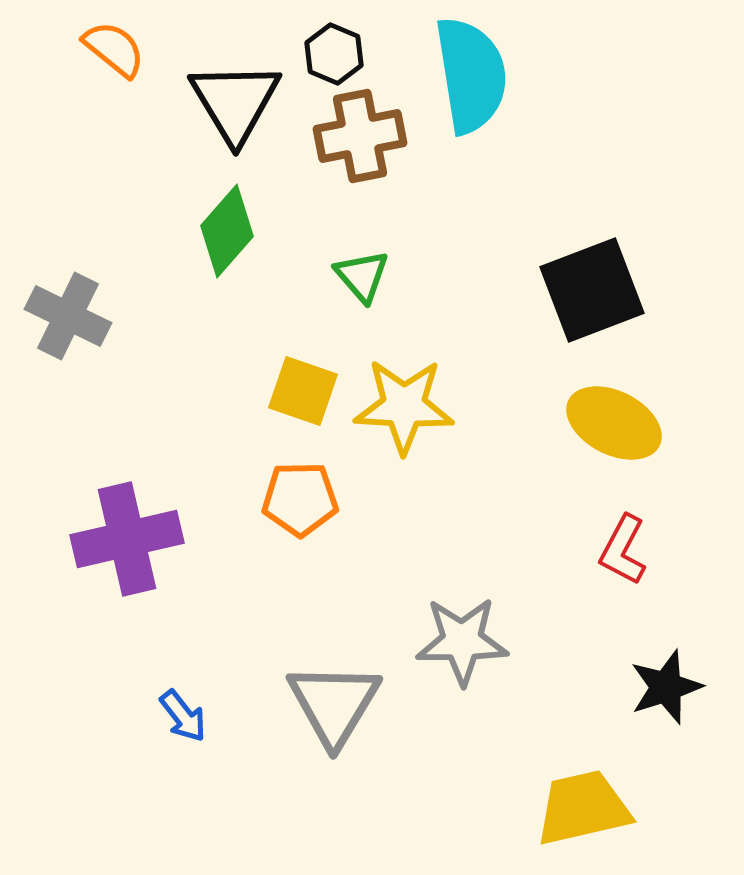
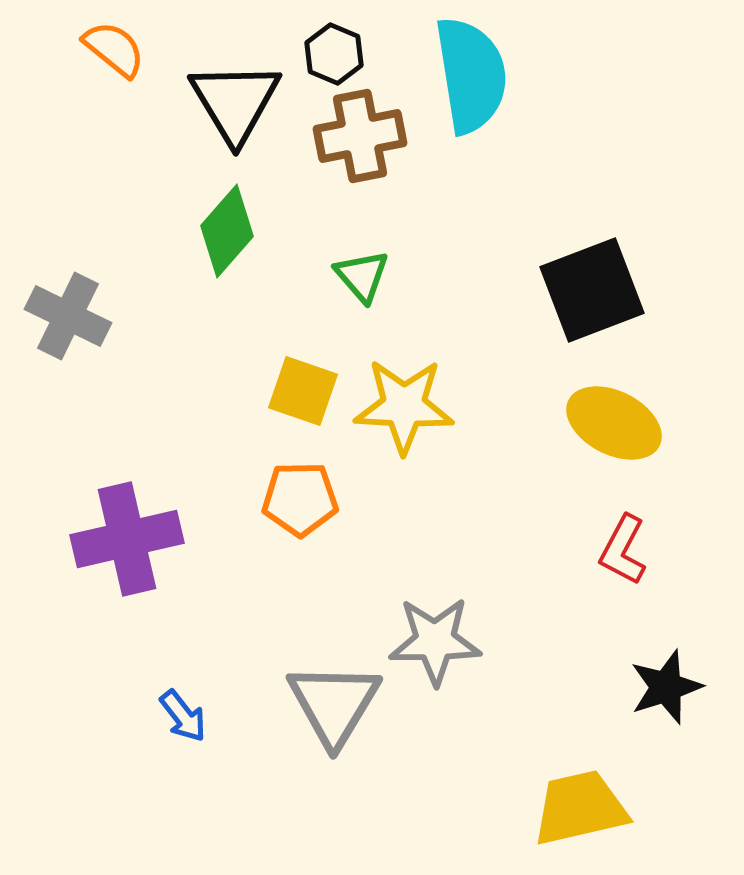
gray star: moved 27 px left
yellow trapezoid: moved 3 px left
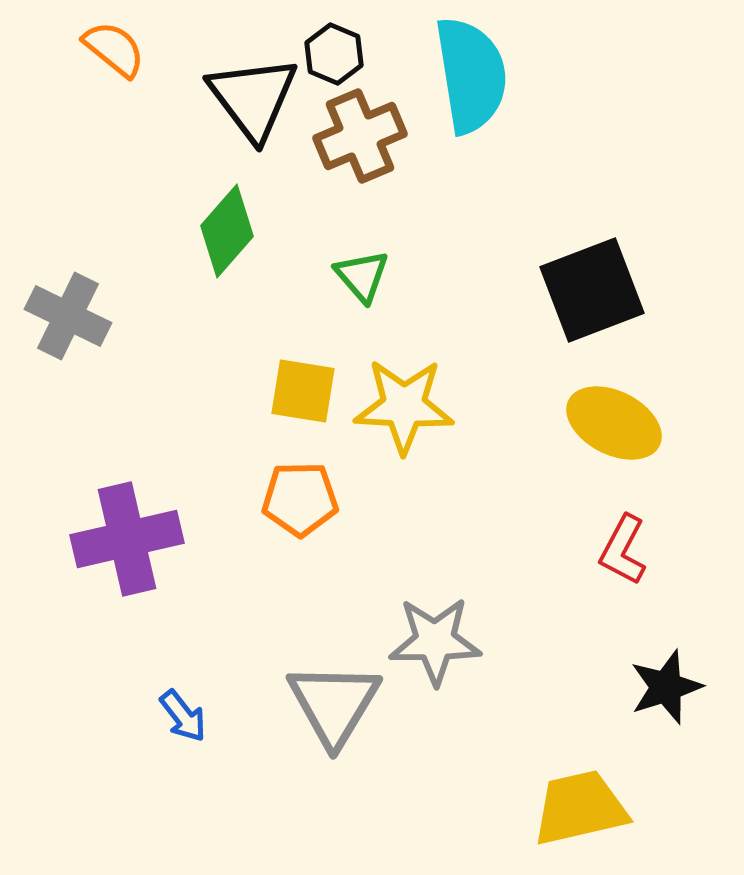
black triangle: moved 18 px right, 4 px up; rotated 6 degrees counterclockwise
brown cross: rotated 12 degrees counterclockwise
yellow square: rotated 10 degrees counterclockwise
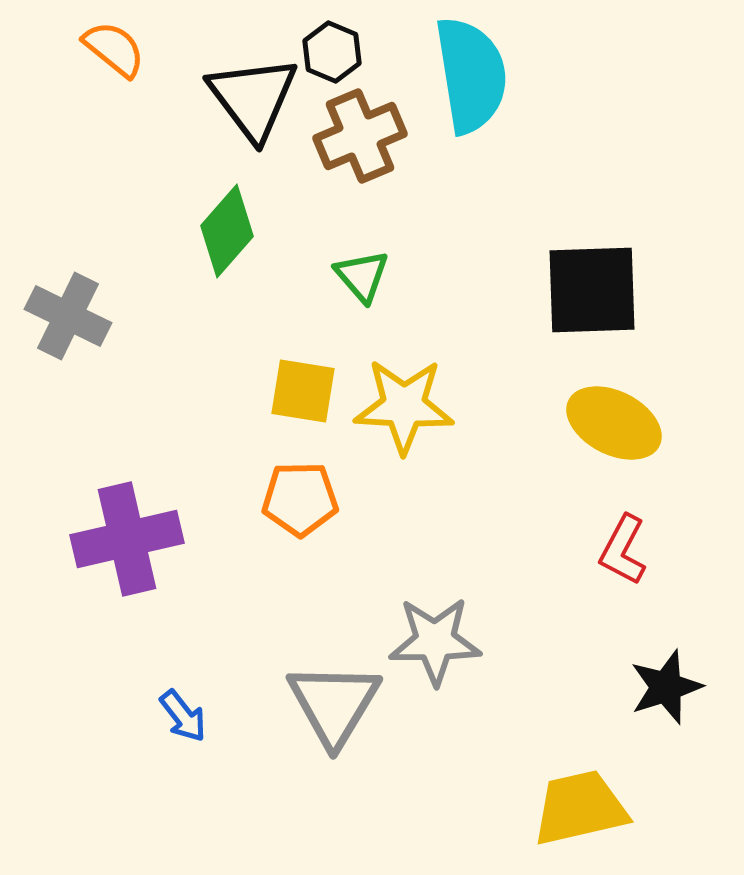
black hexagon: moved 2 px left, 2 px up
black square: rotated 19 degrees clockwise
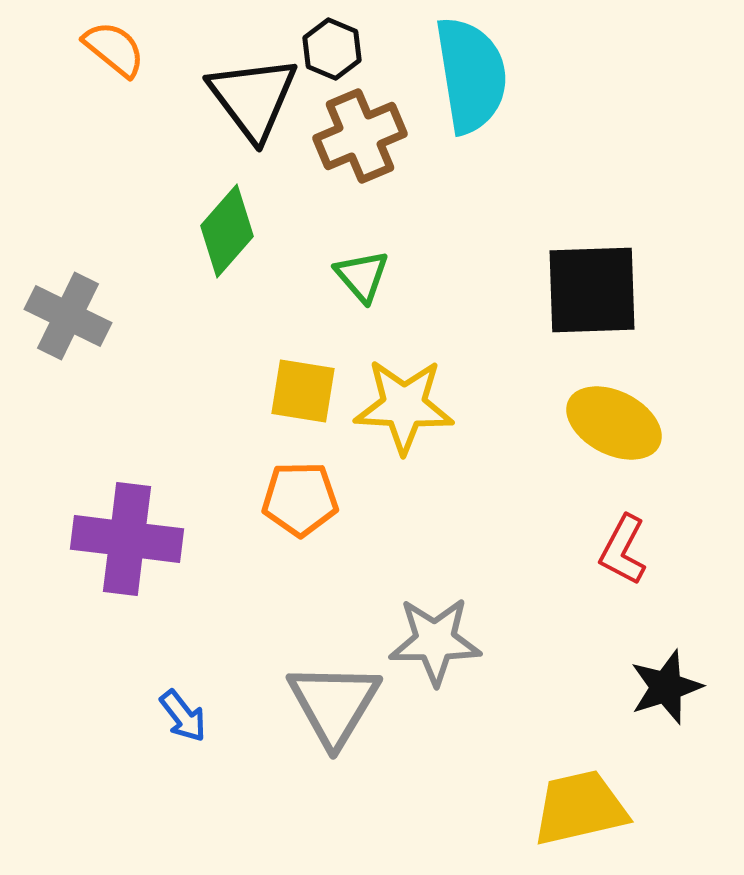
black hexagon: moved 3 px up
purple cross: rotated 20 degrees clockwise
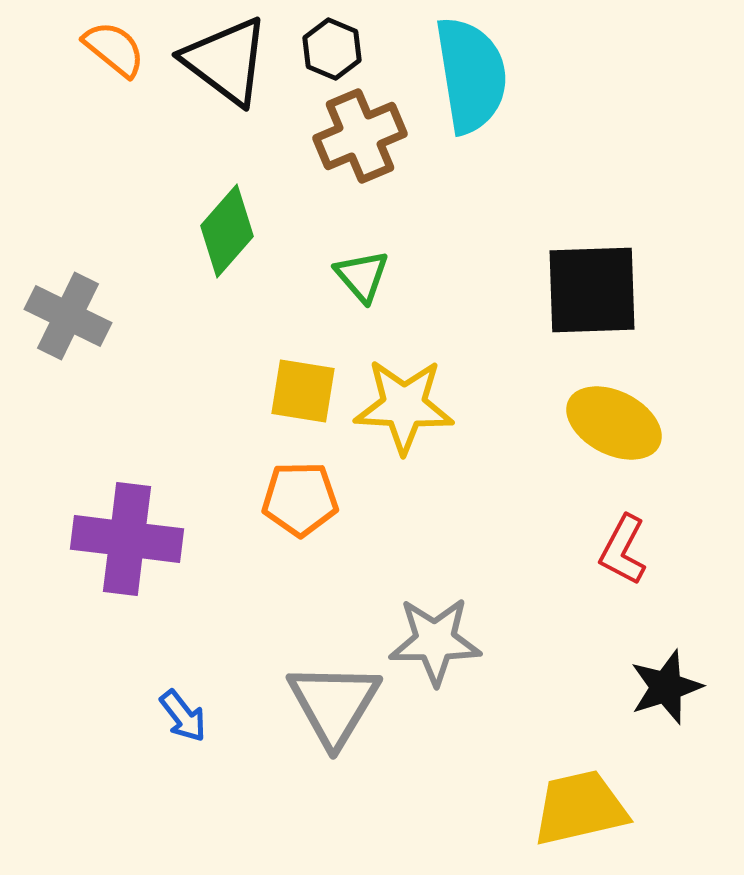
black triangle: moved 27 px left, 37 px up; rotated 16 degrees counterclockwise
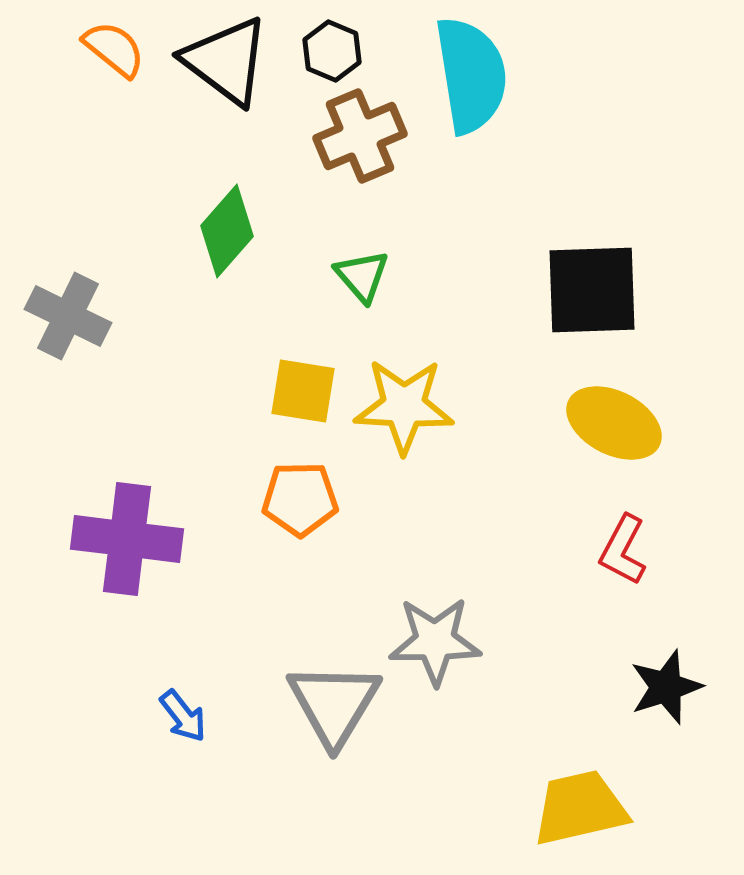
black hexagon: moved 2 px down
